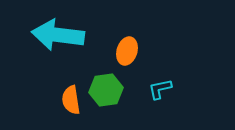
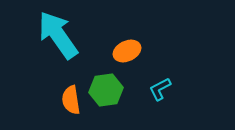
cyan arrow: rotated 48 degrees clockwise
orange ellipse: rotated 48 degrees clockwise
cyan L-shape: rotated 15 degrees counterclockwise
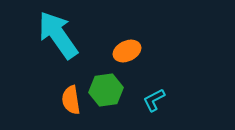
cyan L-shape: moved 6 px left, 11 px down
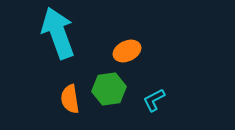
cyan arrow: moved 2 px up; rotated 15 degrees clockwise
green hexagon: moved 3 px right, 1 px up
orange semicircle: moved 1 px left, 1 px up
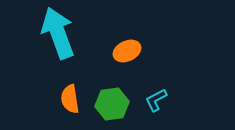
green hexagon: moved 3 px right, 15 px down
cyan L-shape: moved 2 px right
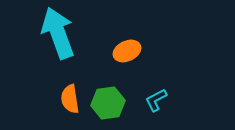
green hexagon: moved 4 px left, 1 px up
